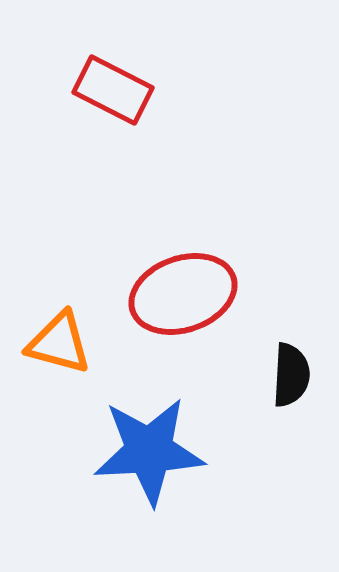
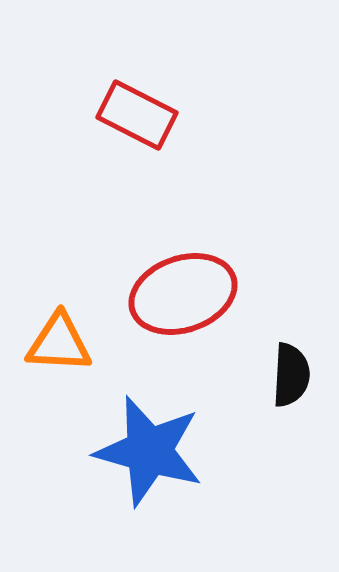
red rectangle: moved 24 px right, 25 px down
orange triangle: rotated 12 degrees counterclockwise
blue star: rotated 19 degrees clockwise
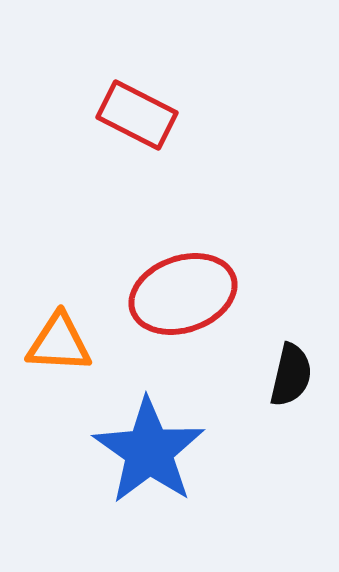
black semicircle: rotated 10 degrees clockwise
blue star: rotated 19 degrees clockwise
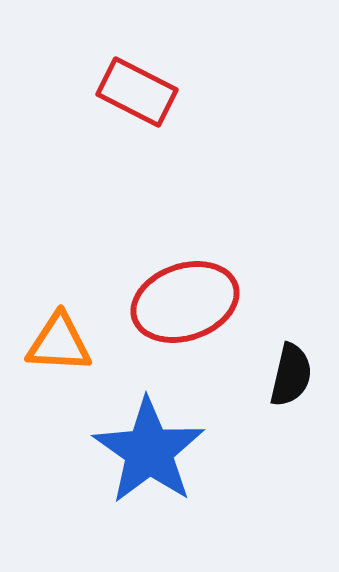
red rectangle: moved 23 px up
red ellipse: moved 2 px right, 8 px down
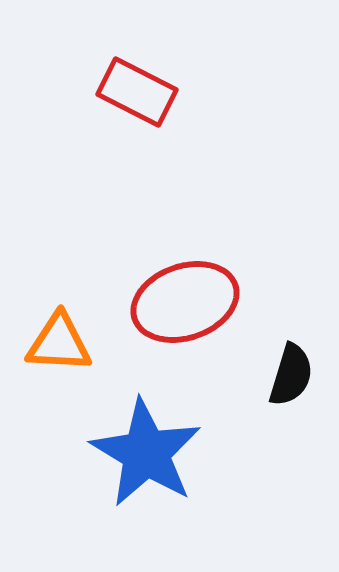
black semicircle: rotated 4 degrees clockwise
blue star: moved 3 px left, 2 px down; rotated 4 degrees counterclockwise
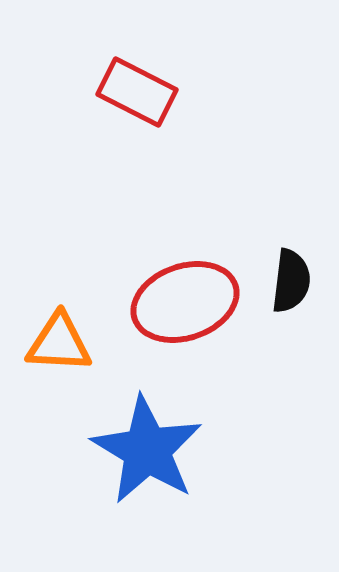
black semicircle: moved 94 px up; rotated 10 degrees counterclockwise
blue star: moved 1 px right, 3 px up
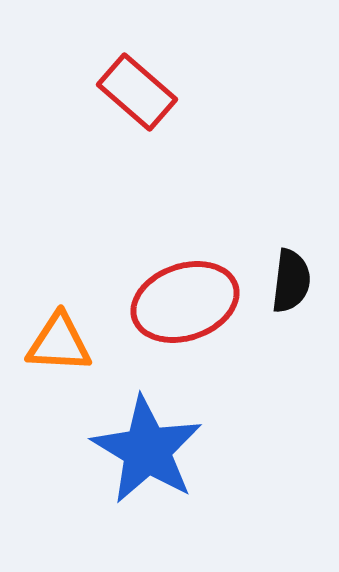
red rectangle: rotated 14 degrees clockwise
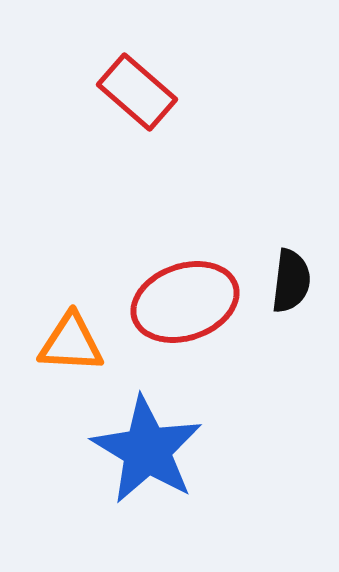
orange triangle: moved 12 px right
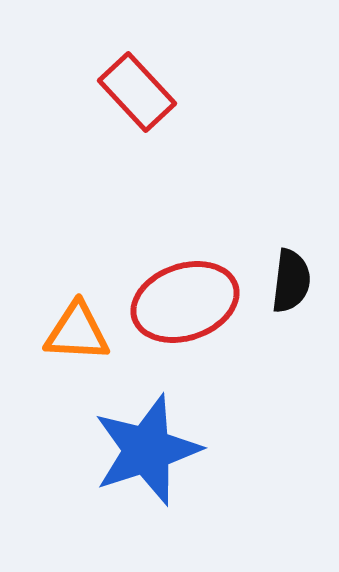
red rectangle: rotated 6 degrees clockwise
orange triangle: moved 6 px right, 11 px up
blue star: rotated 23 degrees clockwise
